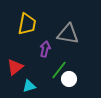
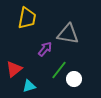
yellow trapezoid: moved 6 px up
purple arrow: rotated 28 degrees clockwise
red triangle: moved 1 px left, 2 px down
white circle: moved 5 px right
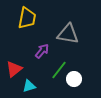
purple arrow: moved 3 px left, 2 px down
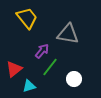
yellow trapezoid: rotated 50 degrees counterclockwise
green line: moved 9 px left, 3 px up
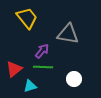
green line: moved 7 px left; rotated 54 degrees clockwise
cyan triangle: moved 1 px right
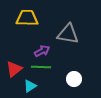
yellow trapezoid: rotated 50 degrees counterclockwise
purple arrow: rotated 21 degrees clockwise
green line: moved 2 px left
cyan triangle: rotated 16 degrees counterclockwise
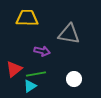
gray triangle: moved 1 px right
purple arrow: rotated 42 degrees clockwise
green line: moved 5 px left, 7 px down; rotated 12 degrees counterclockwise
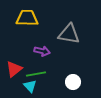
white circle: moved 1 px left, 3 px down
cyan triangle: rotated 40 degrees counterclockwise
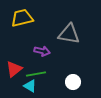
yellow trapezoid: moved 5 px left; rotated 15 degrees counterclockwise
cyan triangle: rotated 16 degrees counterclockwise
